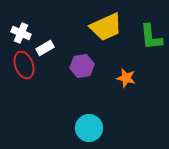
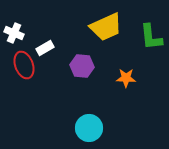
white cross: moved 7 px left
purple hexagon: rotated 15 degrees clockwise
orange star: rotated 12 degrees counterclockwise
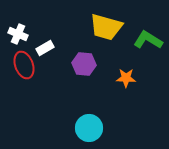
yellow trapezoid: rotated 40 degrees clockwise
white cross: moved 4 px right, 1 px down
green L-shape: moved 3 px left, 3 px down; rotated 128 degrees clockwise
purple hexagon: moved 2 px right, 2 px up
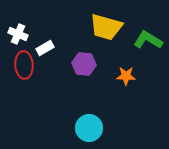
red ellipse: rotated 16 degrees clockwise
orange star: moved 2 px up
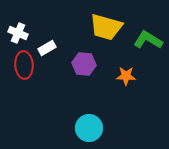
white cross: moved 1 px up
white rectangle: moved 2 px right
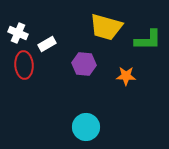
green L-shape: rotated 148 degrees clockwise
white rectangle: moved 4 px up
cyan circle: moved 3 px left, 1 px up
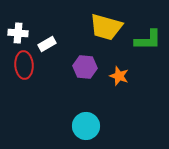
white cross: rotated 18 degrees counterclockwise
purple hexagon: moved 1 px right, 3 px down
orange star: moved 7 px left; rotated 18 degrees clockwise
cyan circle: moved 1 px up
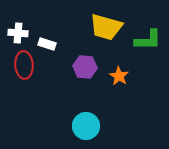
white rectangle: rotated 48 degrees clockwise
orange star: rotated 12 degrees clockwise
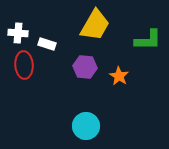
yellow trapezoid: moved 11 px left, 2 px up; rotated 76 degrees counterclockwise
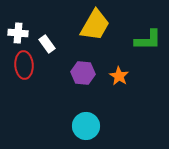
white rectangle: rotated 36 degrees clockwise
purple hexagon: moved 2 px left, 6 px down
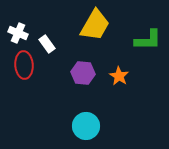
white cross: rotated 18 degrees clockwise
